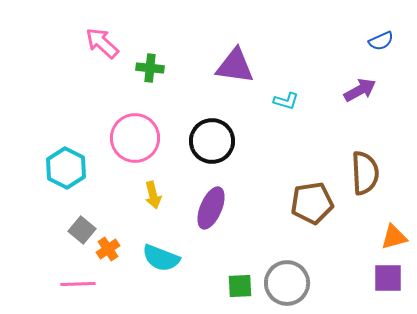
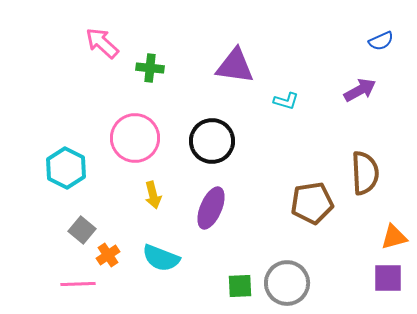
orange cross: moved 6 px down
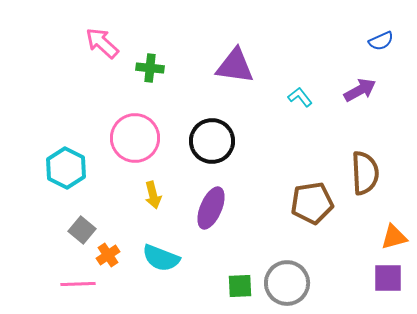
cyan L-shape: moved 14 px right, 4 px up; rotated 145 degrees counterclockwise
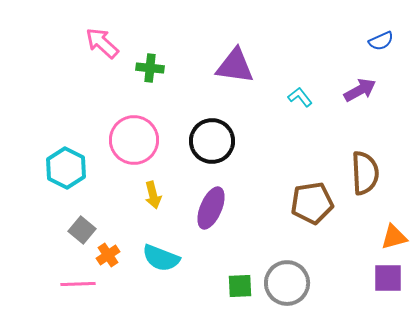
pink circle: moved 1 px left, 2 px down
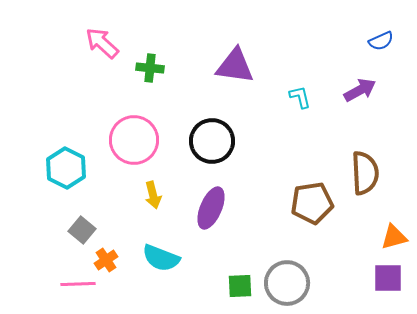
cyan L-shape: rotated 25 degrees clockwise
orange cross: moved 2 px left, 5 px down
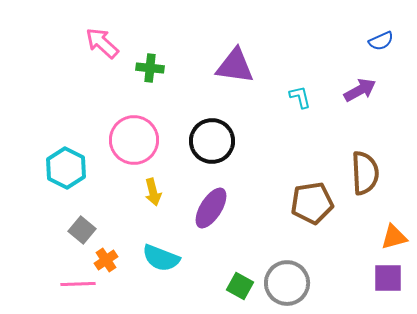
yellow arrow: moved 3 px up
purple ellipse: rotated 9 degrees clockwise
green square: rotated 32 degrees clockwise
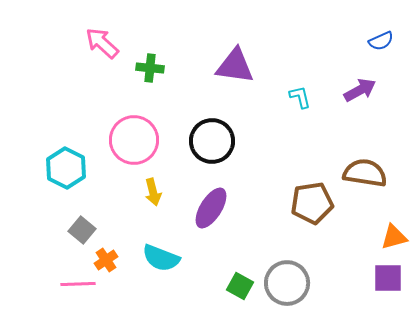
brown semicircle: rotated 78 degrees counterclockwise
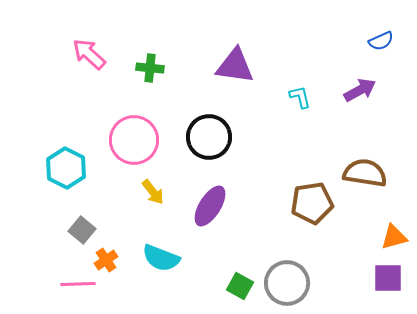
pink arrow: moved 13 px left, 11 px down
black circle: moved 3 px left, 4 px up
yellow arrow: rotated 24 degrees counterclockwise
purple ellipse: moved 1 px left, 2 px up
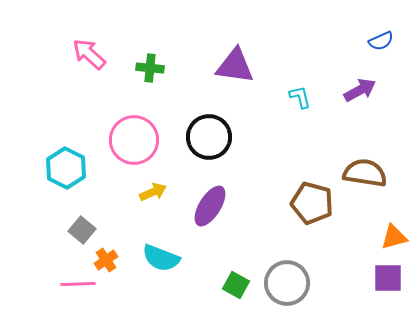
yellow arrow: rotated 76 degrees counterclockwise
brown pentagon: rotated 24 degrees clockwise
green square: moved 4 px left, 1 px up
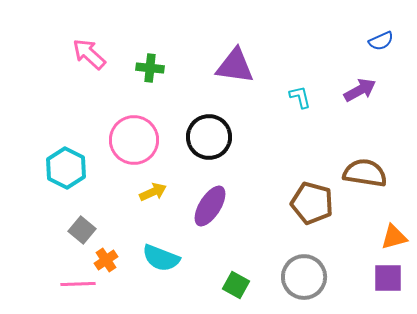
gray circle: moved 17 px right, 6 px up
